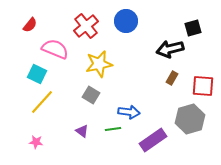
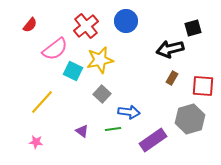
pink semicircle: rotated 120 degrees clockwise
yellow star: moved 1 px right, 4 px up
cyan square: moved 36 px right, 3 px up
gray square: moved 11 px right, 1 px up; rotated 12 degrees clockwise
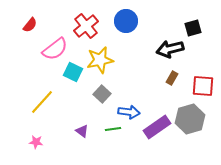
cyan square: moved 1 px down
purple rectangle: moved 4 px right, 13 px up
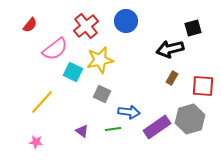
gray square: rotated 18 degrees counterclockwise
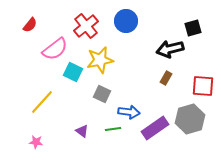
brown rectangle: moved 6 px left
purple rectangle: moved 2 px left, 1 px down
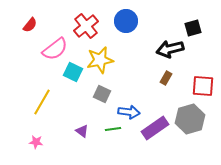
yellow line: rotated 12 degrees counterclockwise
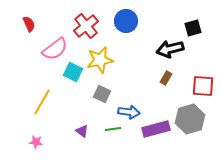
red semicircle: moved 1 px left, 1 px up; rotated 63 degrees counterclockwise
purple rectangle: moved 1 px right, 1 px down; rotated 20 degrees clockwise
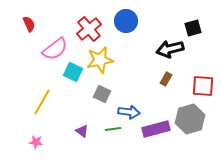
red cross: moved 3 px right, 3 px down
brown rectangle: moved 1 px down
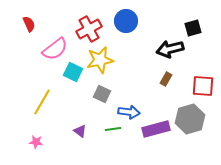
red cross: rotated 10 degrees clockwise
purple triangle: moved 2 px left
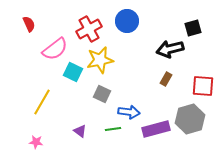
blue circle: moved 1 px right
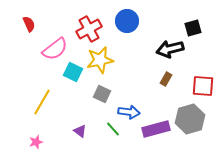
green line: rotated 56 degrees clockwise
pink star: rotated 24 degrees counterclockwise
